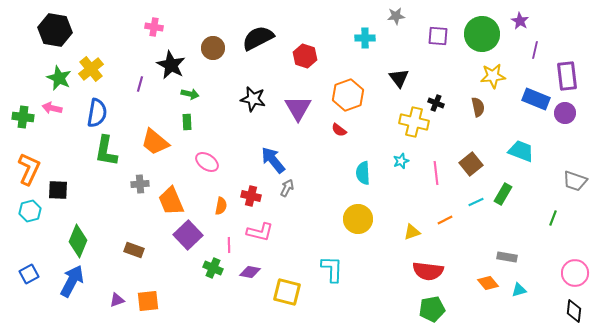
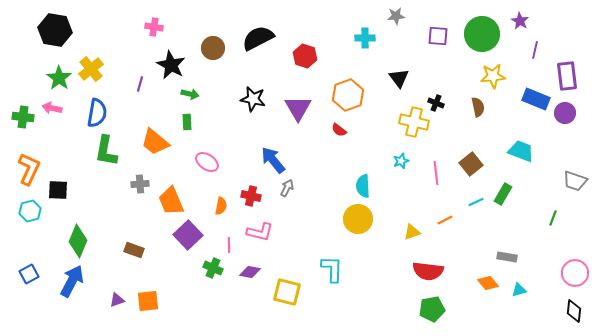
green star at (59, 78): rotated 10 degrees clockwise
cyan semicircle at (363, 173): moved 13 px down
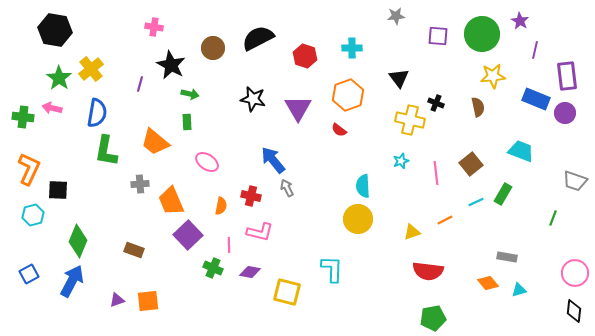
cyan cross at (365, 38): moved 13 px left, 10 px down
yellow cross at (414, 122): moved 4 px left, 2 px up
gray arrow at (287, 188): rotated 54 degrees counterclockwise
cyan hexagon at (30, 211): moved 3 px right, 4 px down
green pentagon at (432, 309): moved 1 px right, 9 px down
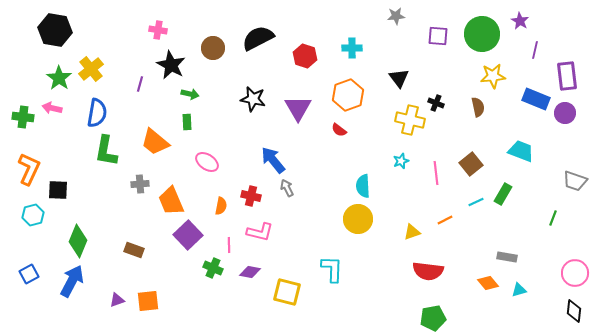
pink cross at (154, 27): moved 4 px right, 3 px down
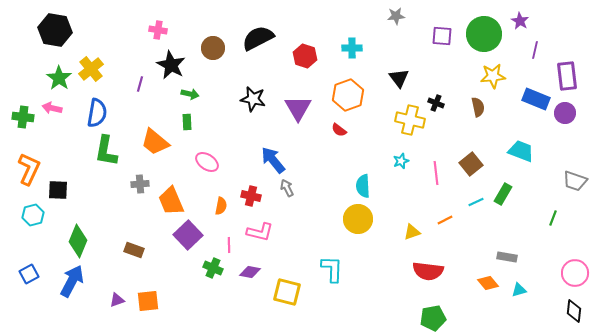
green circle at (482, 34): moved 2 px right
purple square at (438, 36): moved 4 px right
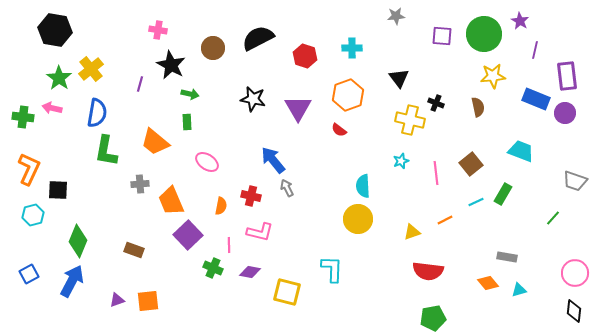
green line at (553, 218): rotated 21 degrees clockwise
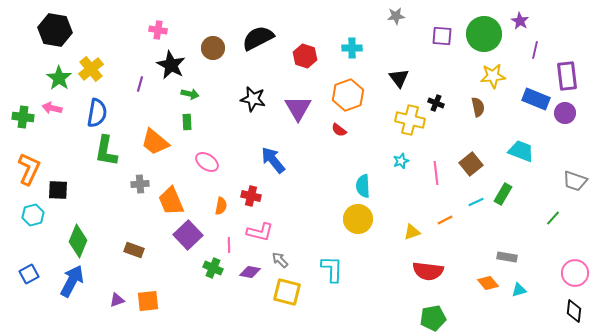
gray arrow at (287, 188): moved 7 px left, 72 px down; rotated 18 degrees counterclockwise
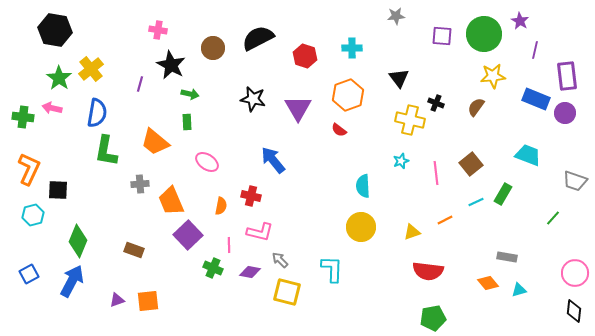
brown semicircle at (478, 107): moved 2 px left; rotated 132 degrees counterclockwise
cyan trapezoid at (521, 151): moved 7 px right, 4 px down
yellow circle at (358, 219): moved 3 px right, 8 px down
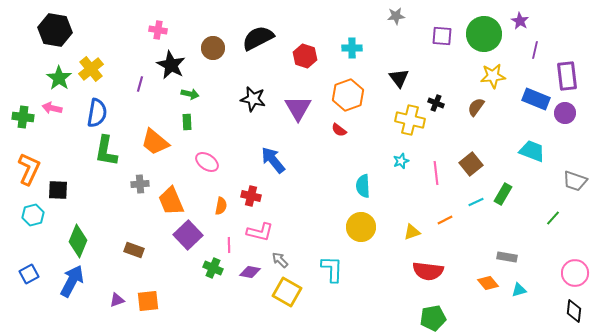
cyan trapezoid at (528, 155): moved 4 px right, 4 px up
yellow square at (287, 292): rotated 16 degrees clockwise
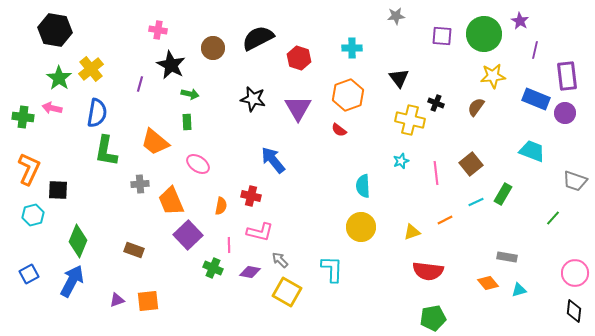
red hexagon at (305, 56): moved 6 px left, 2 px down
pink ellipse at (207, 162): moved 9 px left, 2 px down
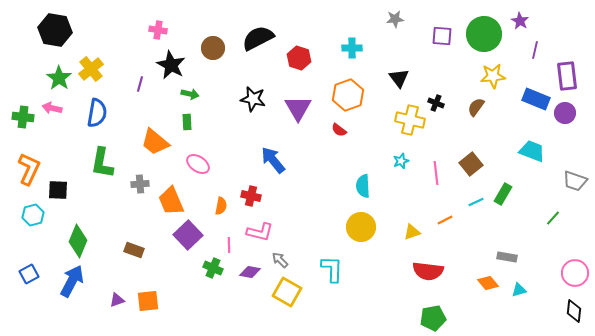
gray star at (396, 16): moved 1 px left, 3 px down
green L-shape at (106, 151): moved 4 px left, 12 px down
